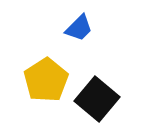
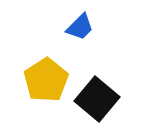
blue trapezoid: moved 1 px right, 1 px up
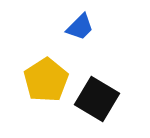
black square: rotated 9 degrees counterclockwise
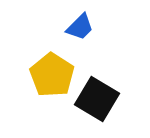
yellow pentagon: moved 6 px right, 5 px up; rotated 6 degrees counterclockwise
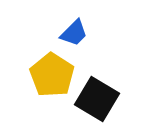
blue trapezoid: moved 6 px left, 6 px down
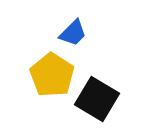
blue trapezoid: moved 1 px left
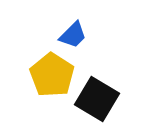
blue trapezoid: moved 2 px down
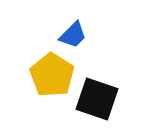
black square: rotated 12 degrees counterclockwise
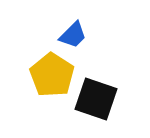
black square: moved 1 px left
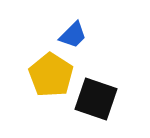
yellow pentagon: moved 1 px left
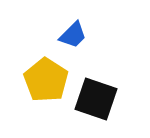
yellow pentagon: moved 5 px left, 5 px down
